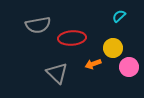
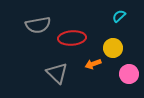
pink circle: moved 7 px down
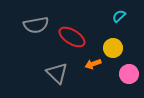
gray semicircle: moved 2 px left
red ellipse: moved 1 px up; rotated 36 degrees clockwise
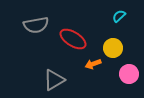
red ellipse: moved 1 px right, 2 px down
gray triangle: moved 3 px left, 7 px down; rotated 45 degrees clockwise
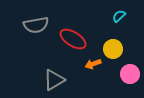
yellow circle: moved 1 px down
pink circle: moved 1 px right
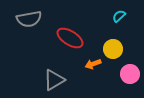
gray semicircle: moved 7 px left, 6 px up
red ellipse: moved 3 px left, 1 px up
